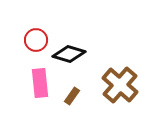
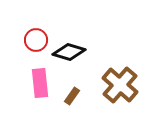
black diamond: moved 2 px up
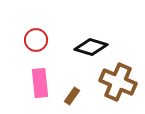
black diamond: moved 22 px right, 5 px up
brown cross: moved 2 px left, 3 px up; rotated 18 degrees counterclockwise
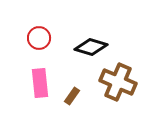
red circle: moved 3 px right, 2 px up
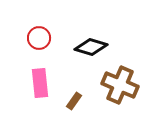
brown cross: moved 2 px right, 3 px down
brown rectangle: moved 2 px right, 5 px down
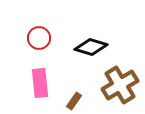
brown cross: rotated 36 degrees clockwise
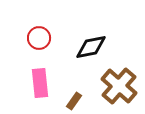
black diamond: rotated 28 degrees counterclockwise
brown cross: moved 1 px left, 1 px down; rotated 18 degrees counterclockwise
